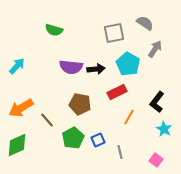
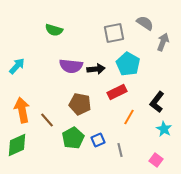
gray arrow: moved 8 px right, 7 px up; rotated 12 degrees counterclockwise
purple semicircle: moved 1 px up
orange arrow: moved 1 px right, 2 px down; rotated 110 degrees clockwise
gray line: moved 2 px up
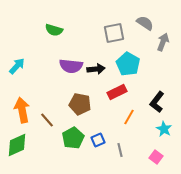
pink square: moved 3 px up
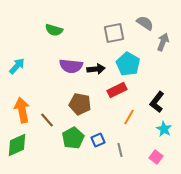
red rectangle: moved 2 px up
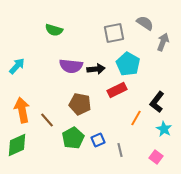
orange line: moved 7 px right, 1 px down
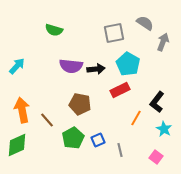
red rectangle: moved 3 px right
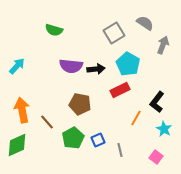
gray square: rotated 20 degrees counterclockwise
gray arrow: moved 3 px down
brown line: moved 2 px down
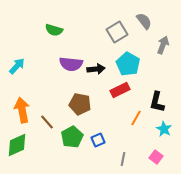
gray semicircle: moved 1 px left, 2 px up; rotated 18 degrees clockwise
gray square: moved 3 px right, 1 px up
purple semicircle: moved 2 px up
black L-shape: rotated 25 degrees counterclockwise
green pentagon: moved 1 px left, 1 px up
gray line: moved 3 px right, 9 px down; rotated 24 degrees clockwise
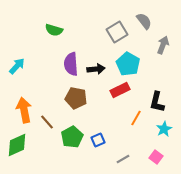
purple semicircle: rotated 80 degrees clockwise
brown pentagon: moved 4 px left, 6 px up
orange arrow: moved 2 px right
cyan star: rotated 14 degrees clockwise
gray line: rotated 48 degrees clockwise
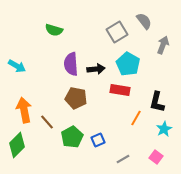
cyan arrow: rotated 78 degrees clockwise
red rectangle: rotated 36 degrees clockwise
green diamond: rotated 20 degrees counterclockwise
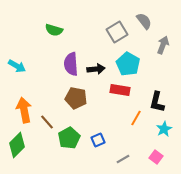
green pentagon: moved 3 px left, 1 px down
